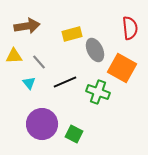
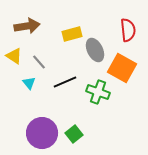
red semicircle: moved 2 px left, 2 px down
yellow triangle: rotated 36 degrees clockwise
purple circle: moved 9 px down
green square: rotated 24 degrees clockwise
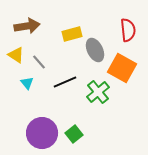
yellow triangle: moved 2 px right, 1 px up
cyan triangle: moved 2 px left
green cross: rotated 30 degrees clockwise
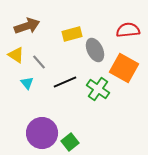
brown arrow: rotated 10 degrees counterclockwise
red semicircle: rotated 90 degrees counterclockwise
orange square: moved 2 px right
green cross: moved 3 px up; rotated 15 degrees counterclockwise
green square: moved 4 px left, 8 px down
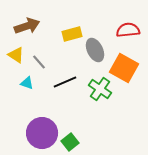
cyan triangle: rotated 32 degrees counterclockwise
green cross: moved 2 px right
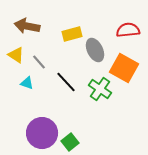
brown arrow: rotated 150 degrees counterclockwise
black line: moved 1 px right; rotated 70 degrees clockwise
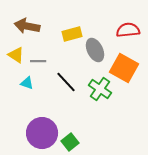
gray line: moved 1 px left, 1 px up; rotated 49 degrees counterclockwise
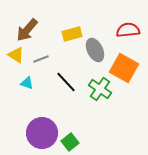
brown arrow: moved 4 px down; rotated 60 degrees counterclockwise
gray line: moved 3 px right, 2 px up; rotated 21 degrees counterclockwise
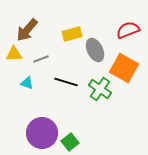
red semicircle: rotated 15 degrees counterclockwise
yellow triangle: moved 2 px left, 1 px up; rotated 36 degrees counterclockwise
black line: rotated 30 degrees counterclockwise
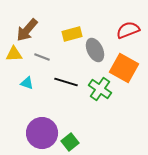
gray line: moved 1 px right, 2 px up; rotated 42 degrees clockwise
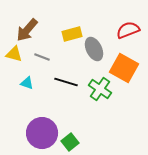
gray ellipse: moved 1 px left, 1 px up
yellow triangle: rotated 18 degrees clockwise
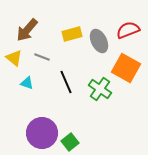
gray ellipse: moved 5 px right, 8 px up
yellow triangle: moved 4 px down; rotated 24 degrees clockwise
orange square: moved 2 px right
black line: rotated 50 degrees clockwise
